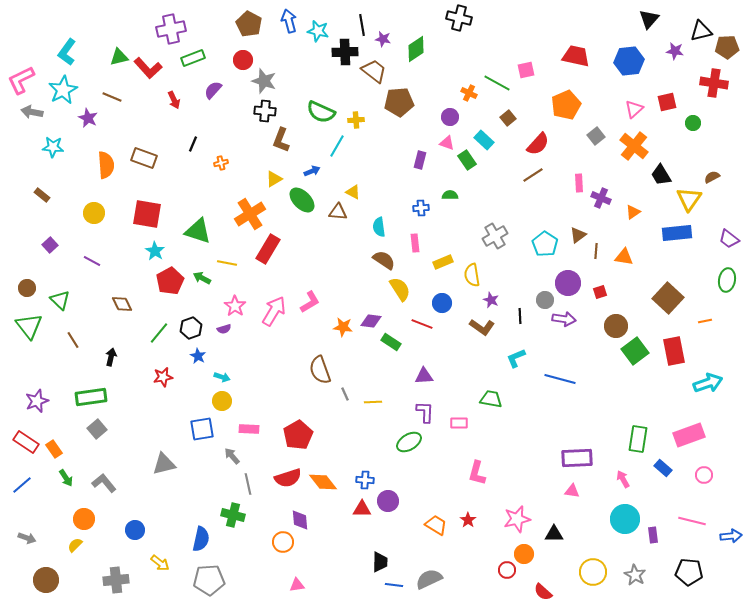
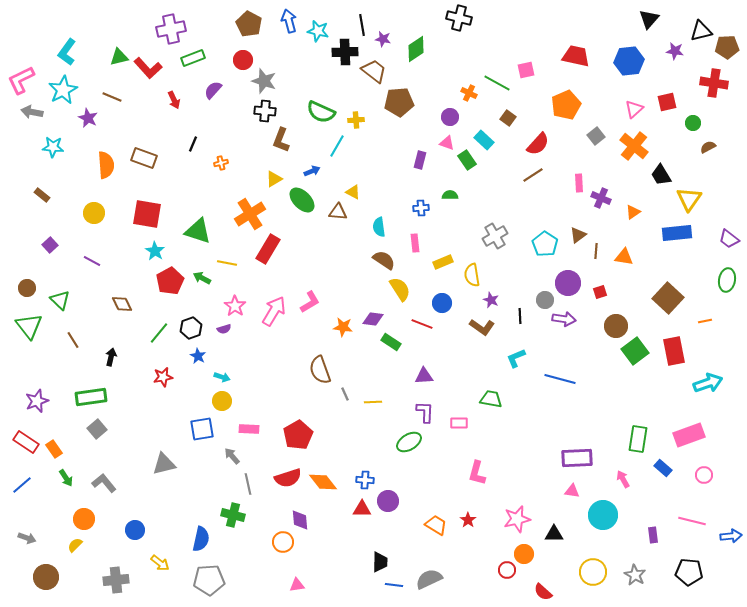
brown square at (508, 118): rotated 14 degrees counterclockwise
brown semicircle at (712, 177): moved 4 px left, 30 px up
purple diamond at (371, 321): moved 2 px right, 2 px up
cyan circle at (625, 519): moved 22 px left, 4 px up
brown circle at (46, 580): moved 3 px up
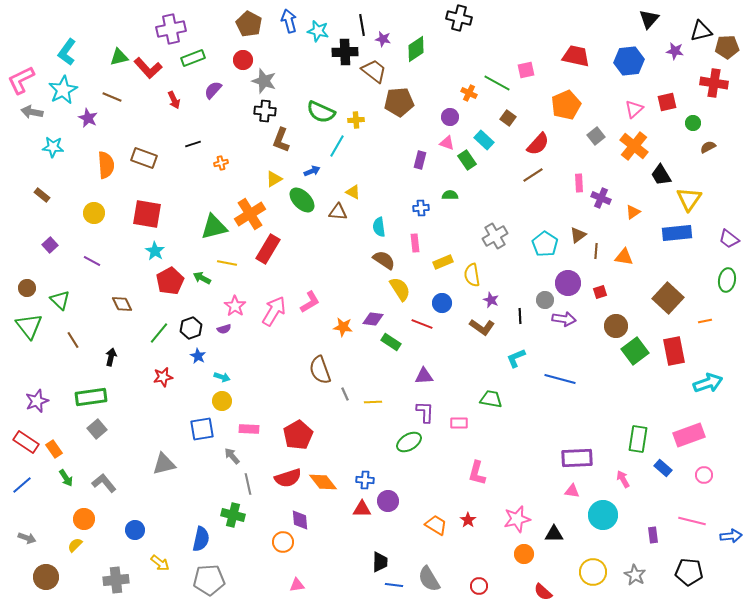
black line at (193, 144): rotated 49 degrees clockwise
green triangle at (198, 231): moved 16 px right, 4 px up; rotated 32 degrees counterclockwise
red circle at (507, 570): moved 28 px left, 16 px down
gray semicircle at (429, 579): rotated 96 degrees counterclockwise
